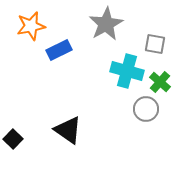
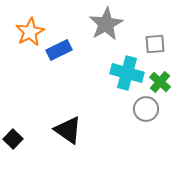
orange star: moved 1 px left, 6 px down; rotated 16 degrees counterclockwise
gray square: rotated 15 degrees counterclockwise
cyan cross: moved 2 px down
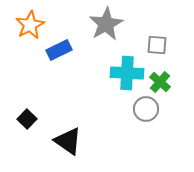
orange star: moved 7 px up
gray square: moved 2 px right, 1 px down; rotated 10 degrees clockwise
cyan cross: rotated 12 degrees counterclockwise
black triangle: moved 11 px down
black square: moved 14 px right, 20 px up
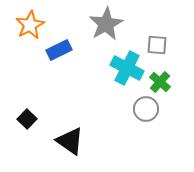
cyan cross: moved 5 px up; rotated 24 degrees clockwise
black triangle: moved 2 px right
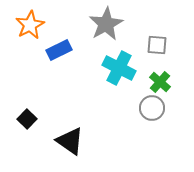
cyan cross: moved 8 px left
gray circle: moved 6 px right, 1 px up
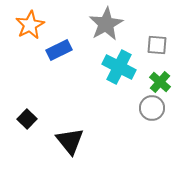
cyan cross: moved 1 px up
black triangle: rotated 16 degrees clockwise
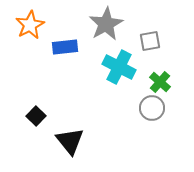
gray square: moved 7 px left, 4 px up; rotated 15 degrees counterclockwise
blue rectangle: moved 6 px right, 3 px up; rotated 20 degrees clockwise
black square: moved 9 px right, 3 px up
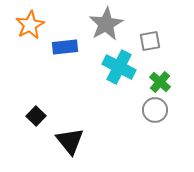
gray circle: moved 3 px right, 2 px down
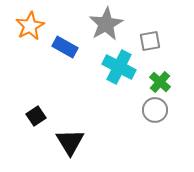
orange star: moved 1 px down
blue rectangle: rotated 35 degrees clockwise
black square: rotated 12 degrees clockwise
black triangle: moved 1 px down; rotated 8 degrees clockwise
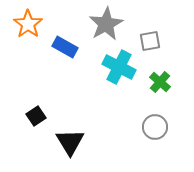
orange star: moved 2 px left, 2 px up; rotated 8 degrees counterclockwise
gray circle: moved 17 px down
